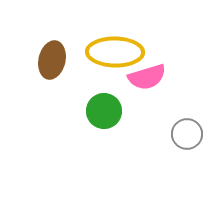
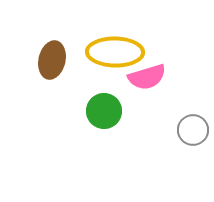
gray circle: moved 6 px right, 4 px up
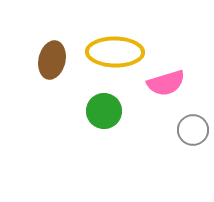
pink semicircle: moved 19 px right, 6 px down
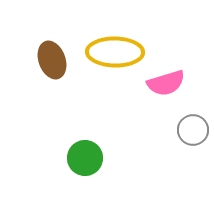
brown ellipse: rotated 33 degrees counterclockwise
green circle: moved 19 px left, 47 px down
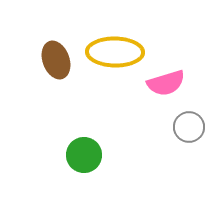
brown ellipse: moved 4 px right
gray circle: moved 4 px left, 3 px up
green circle: moved 1 px left, 3 px up
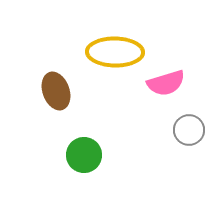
brown ellipse: moved 31 px down
gray circle: moved 3 px down
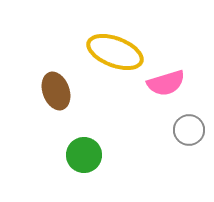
yellow ellipse: rotated 20 degrees clockwise
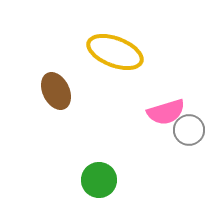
pink semicircle: moved 29 px down
brown ellipse: rotated 6 degrees counterclockwise
green circle: moved 15 px right, 25 px down
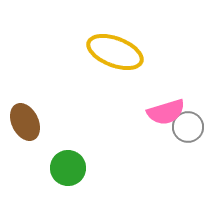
brown ellipse: moved 31 px left, 31 px down
gray circle: moved 1 px left, 3 px up
green circle: moved 31 px left, 12 px up
